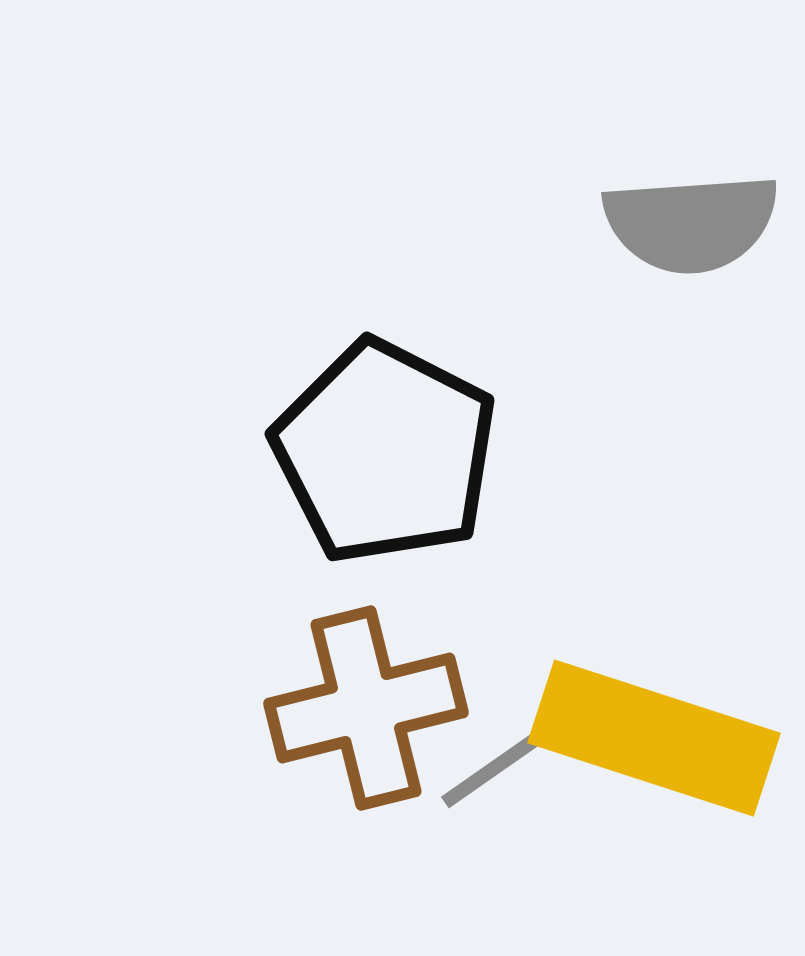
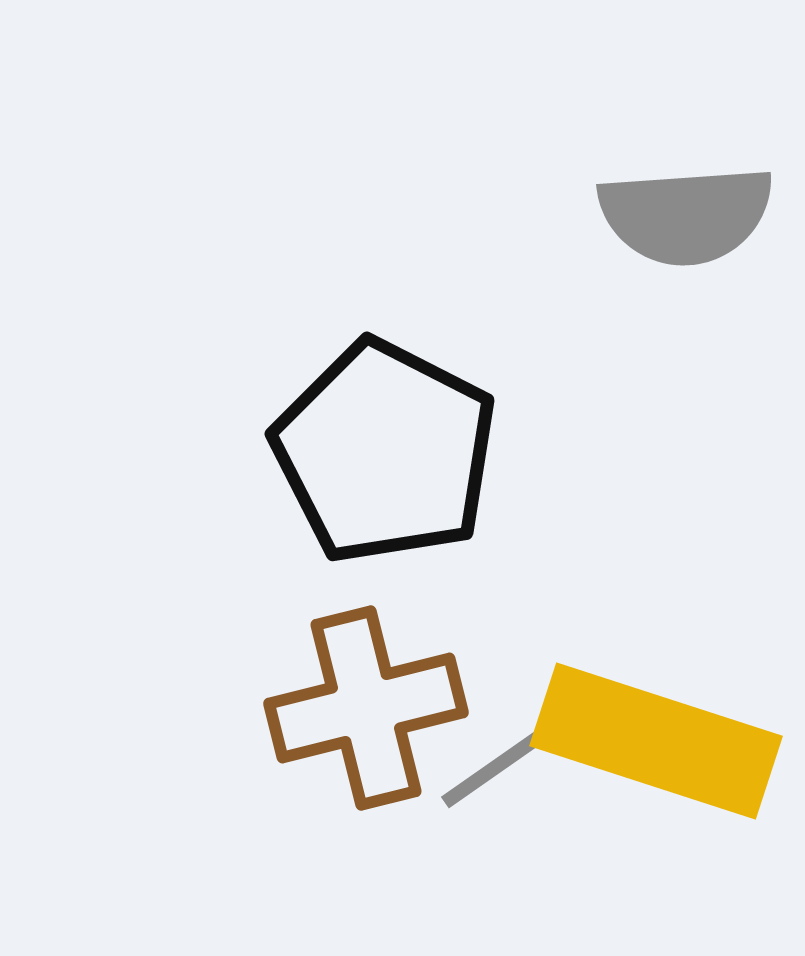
gray semicircle: moved 5 px left, 8 px up
yellow rectangle: moved 2 px right, 3 px down
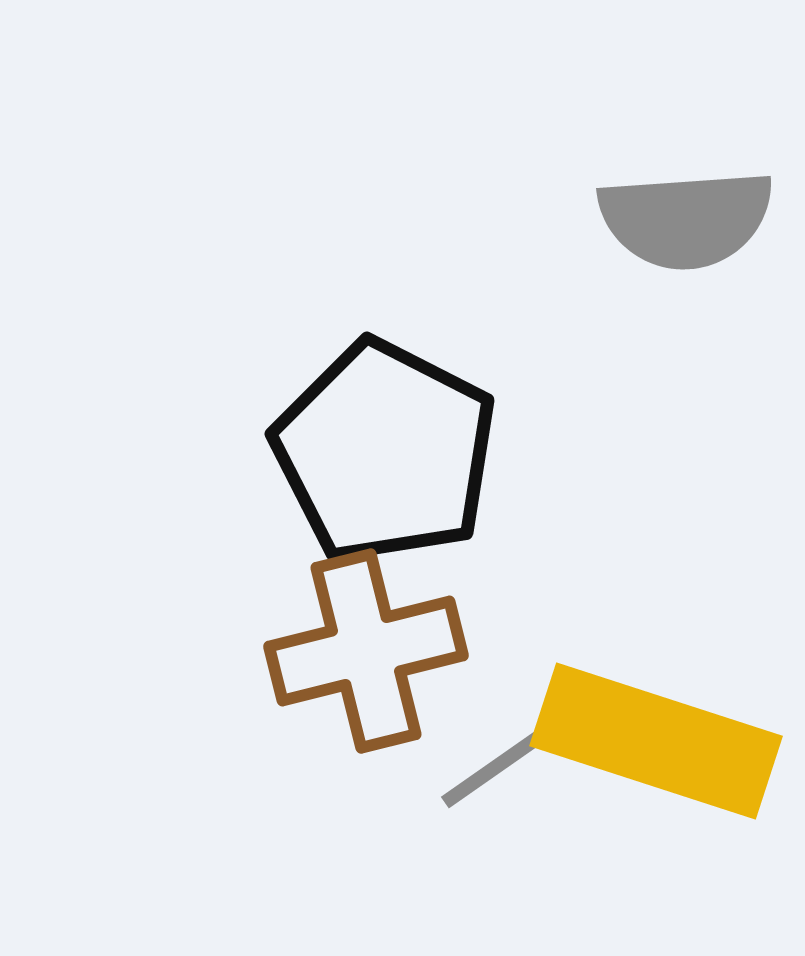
gray semicircle: moved 4 px down
brown cross: moved 57 px up
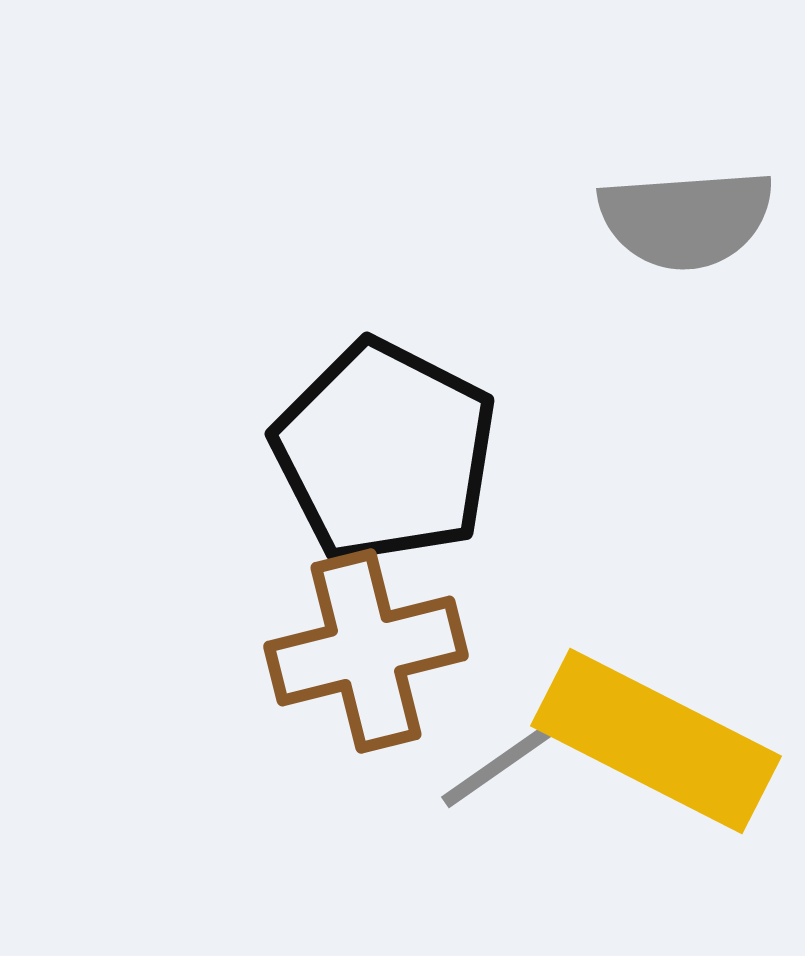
yellow rectangle: rotated 9 degrees clockwise
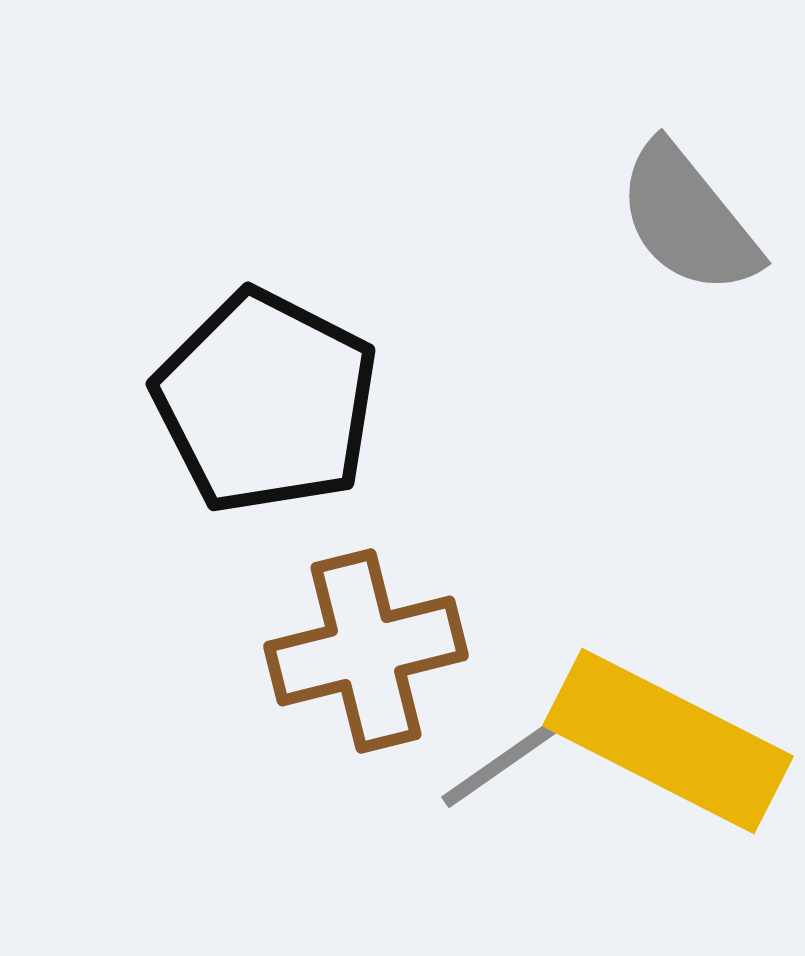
gray semicircle: moved 2 px right; rotated 55 degrees clockwise
black pentagon: moved 119 px left, 50 px up
yellow rectangle: moved 12 px right
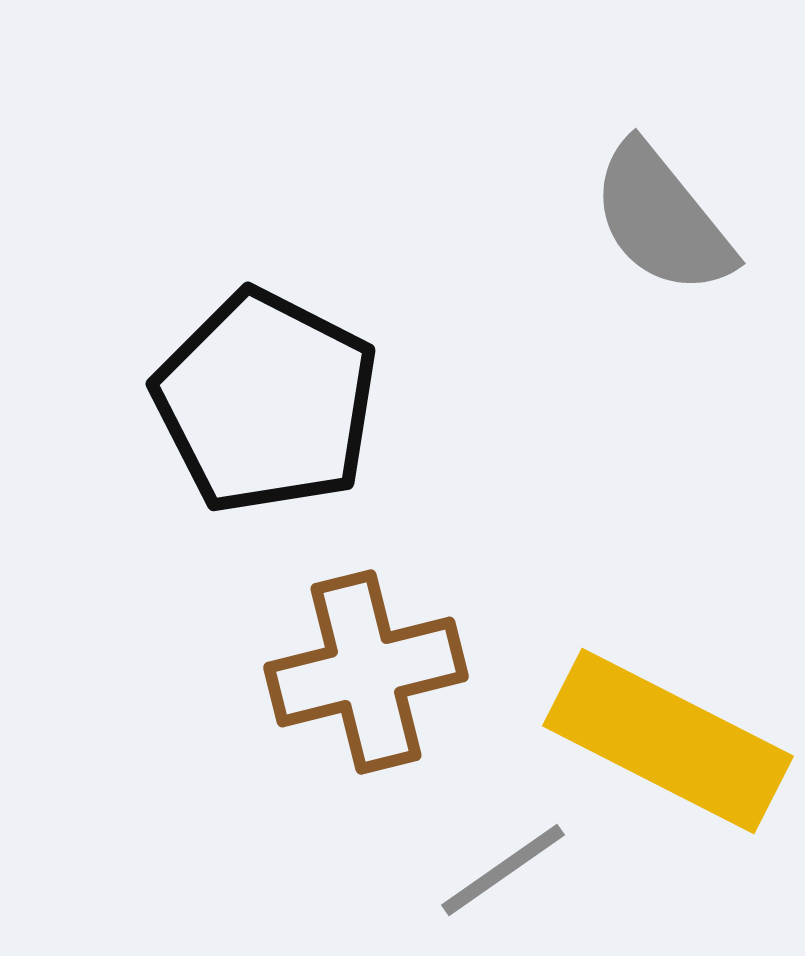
gray semicircle: moved 26 px left
brown cross: moved 21 px down
gray line: moved 108 px down
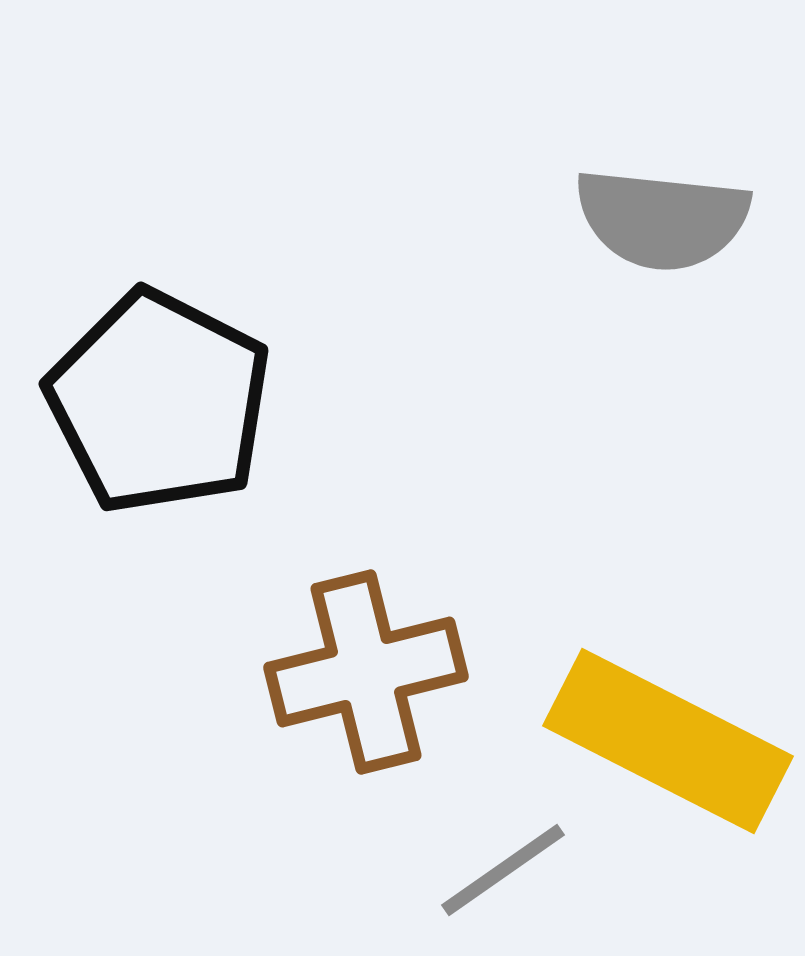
gray semicircle: rotated 45 degrees counterclockwise
black pentagon: moved 107 px left
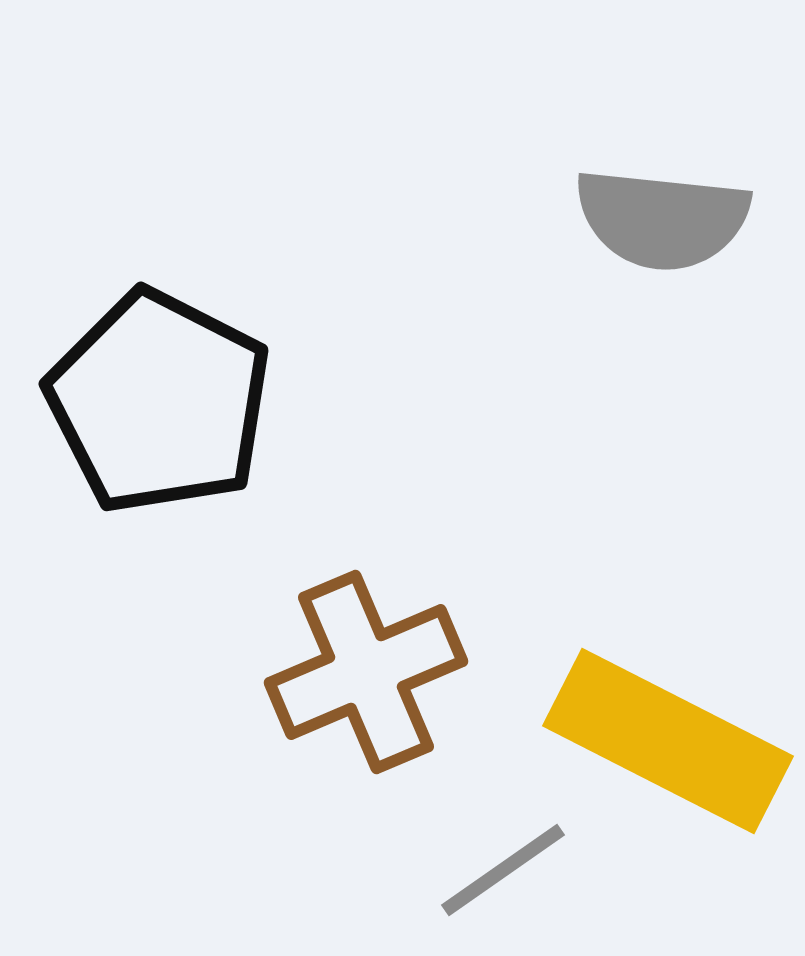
brown cross: rotated 9 degrees counterclockwise
